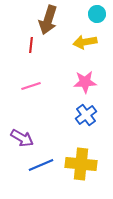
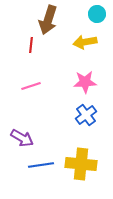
blue line: rotated 15 degrees clockwise
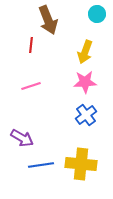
brown arrow: rotated 40 degrees counterclockwise
yellow arrow: moved 10 px down; rotated 60 degrees counterclockwise
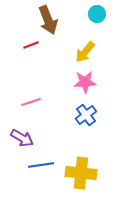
red line: rotated 63 degrees clockwise
yellow arrow: rotated 20 degrees clockwise
pink line: moved 16 px down
yellow cross: moved 9 px down
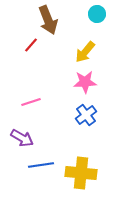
red line: rotated 28 degrees counterclockwise
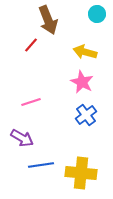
yellow arrow: rotated 65 degrees clockwise
pink star: moved 3 px left; rotated 30 degrees clockwise
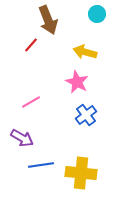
pink star: moved 5 px left
pink line: rotated 12 degrees counterclockwise
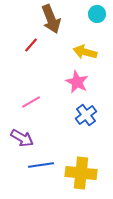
brown arrow: moved 3 px right, 1 px up
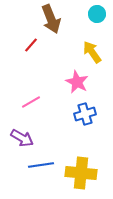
yellow arrow: moved 7 px right; rotated 40 degrees clockwise
blue cross: moved 1 px left, 1 px up; rotated 20 degrees clockwise
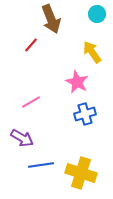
yellow cross: rotated 12 degrees clockwise
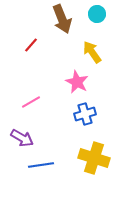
brown arrow: moved 11 px right
yellow cross: moved 13 px right, 15 px up
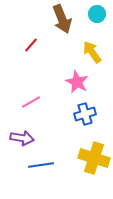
purple arrow: rotated 20 degrees counterclockwise
